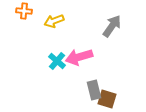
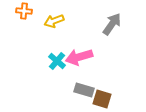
gray arrow: moved 2 px up
gray rectangle: moved 10 px left; rotated 60 degrees counterclockwise
brown square: moved 5 px left
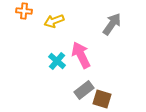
pink arrow: moved 2 px right, 2 px up; rotated 80 degrees clockwise
gray rectangle: rotated 54 degrees counterclockwise
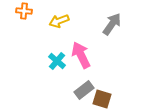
yellow arrow: moved 5 px right
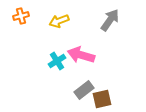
orange cross: moved 3 px left, 5 px down; rotated 21 degrees counterclockwise
gray arrow: moved 2 px left, 4 px up
pink arrow: rotated 48 degrees counterclockwise
cyan cross: rotated 18 degrees clockwise
brown square: rotated 30 degrees counterclockwise
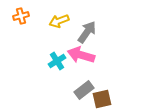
gray arrow: moved 23 px left, 12 px down
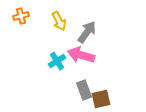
yellow arrow: rotated 96 degrees counterclockwise
gray rectangle: rotated 72 degrees counterclockwise
brown square: moved 1 px left
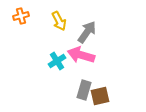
gray rectangle: rotated 36 degrees clockwise
brown square: moved 1 px left, 3 px up
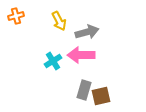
orange cross: moved 5 px left
gray arrow: rotated 40 degrees clockwise
pink arrow: rotated 16 degrees counterclockwise
cyan cross: moved 4 px left
brown square: moved 1 px right
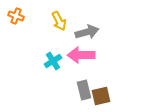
orange cross: rotated 35 degrees clockwise
gray rectangle: rotated 30 degrees counterclockwise
